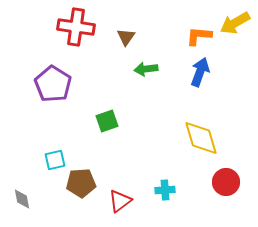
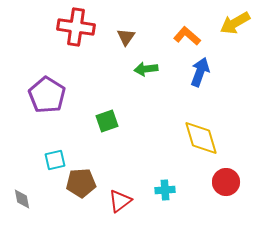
orange L-shape: moved 12 px left; rotated 36 degrees clockwise
purple pentagon: moved 6 px left, 11 px down
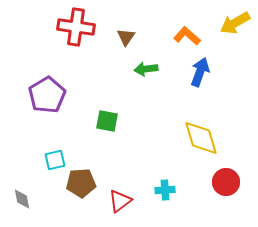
purple pentagon: rotated 9 degrees clockwise
green square: rotated 30 degrees clockwise
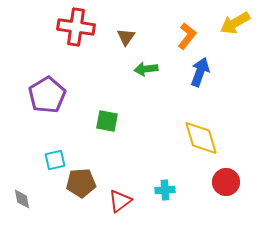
orange L-shape: rotated 88 degrees clockwise
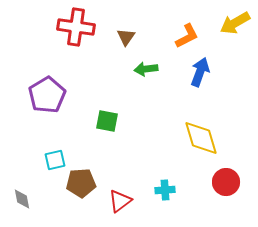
orange L-shape: rotated 24 degrees clockwise
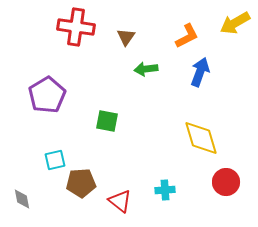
red triangle: rotated 45 degrees counterclockwise
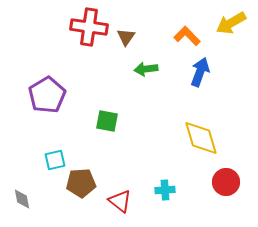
yellow arrow: moved 4 px left
red cross: moved 13 px right
orange L-shape: rotated 108 degrees counterclockwise
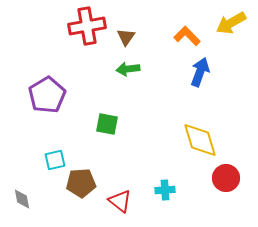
red cross: moved 2 px left, 1 px up; rotated 18 degrees counterclockwise
green arrow: moved 18 px left
green square: moved 3 px down
yellow diamond: moved 1 px left, 2 px down
red circle: moved 4 px up
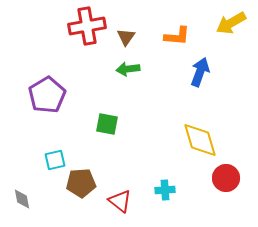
orange L-shape: moved 10 px left; rotated 140 degrees clockwise
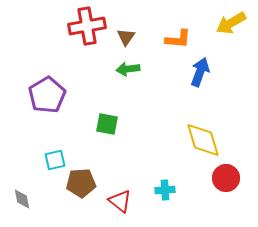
orange L-shape: moved 1 px right, 3 px down
yellow diamond: moved 3 px right
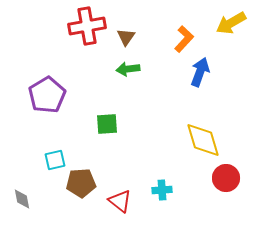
orange L-shape: moved 6 px right; rotated 52 degrees counterclockwise
green square: rotated 15 degrees counterclockwise
cyan cross: moved 3 px left
